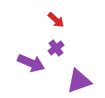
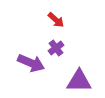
purple triangle: rotated 20 degrees clockwise
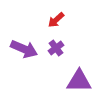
red arrow: rotated 96 degrees clockwise
purple arrow: moved 7 px left, 14 px up
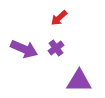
red arrow: moved 3 px right, 2 px up
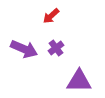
red arrow: moved 8 px left, 2 px up
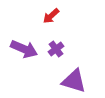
purple cross: moved 1 px down
purple triangle: moved 5 px left; rotated 16 degrees clockwise
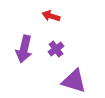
red arrow: rotated 60 degrees clockwise
purple arrow: rotated 80 degrees clockwise
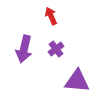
red arrow: rotated 48 degrees clockwise
purple triangle: moved 3 px right; rotated 12 degrees counterclockwise
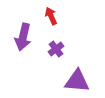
purple arrow: moved 1 px left, 12 px up
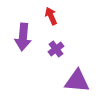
purple arrow: rotated 8 degrees counterclockwise
